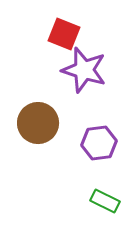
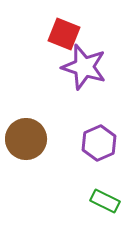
purple star: moved 3 px up
brown circle: moved 12 px left, 16 px down
purple hexagon: rotated 16 degrees counterclockwise
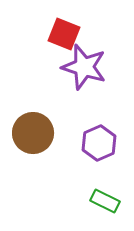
brown circle: moved 7 px right, 6 px up
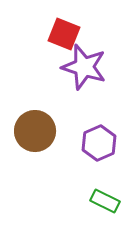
brown circle: moved 2 px right, 2 px up
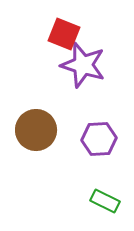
purple star: moved 1 px left, 2 px up
brown circle: moved 1 px right, 1 px up
purple hexagon: moved 4 px up; rotated 20 degrees clockwise
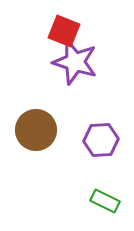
red square: moved 3 px up
purple star: moved 8 px left, 3 px up
purple hexagon: moved 2 px right, 1 px down
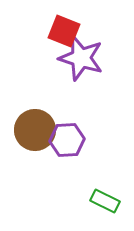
purple star: moved 6 px right, 4 px up
brown circle: moved 1 px left
purple hexagon: moved 34 px left
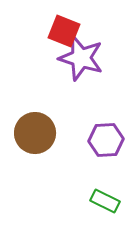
brown circle: moved 3 px down
purple hexagon: moved 39 px right
